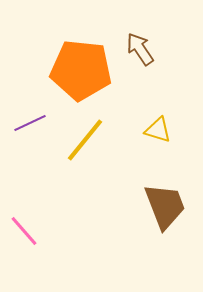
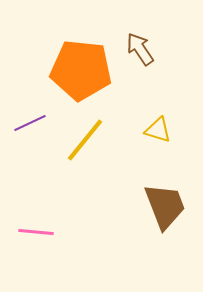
pink line: moved 12 px right, 1 px down; rotated 44 degrees counterclockwise
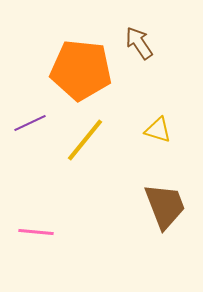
brown arrow: moved 1 px left, 6 px up
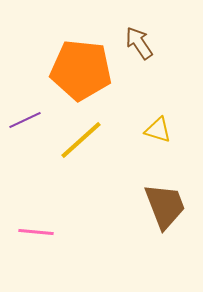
purple line: moved 5 px left, 3 px up
yellow line: moved 4 px left; rotated 9 degrees clockwise
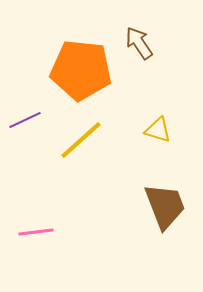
pink line: rotated 12 degrees counterclockwise
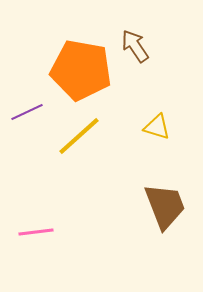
brown arrow: moved 4 px left, 3 px down
orange pentagon: rotated 4 degrees clockwise
purple line: moved 2 px right, 8 px up
yellow triangle: moved 1 px left, 3 px up
yellow line: moved 2 px left, 4 px up
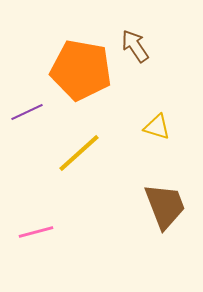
yellow line: moved 17 px down
pink line: rotated 8 degrees counterclockwise
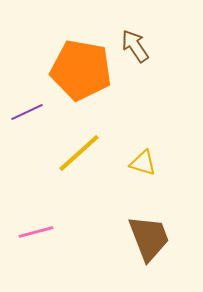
yellow triangle: moved 14 px left, 36 px down
brown trapezoid: moved 16 px left, 32 px down
